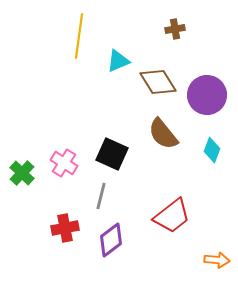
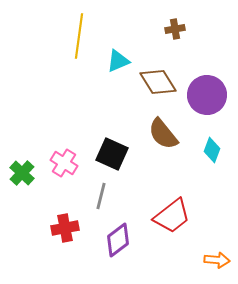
purple diamond: moved 7 px right
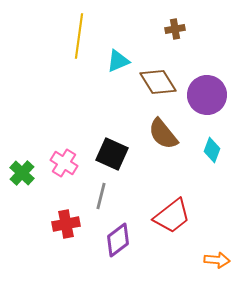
red cross: moved 1 px right, 4 px up
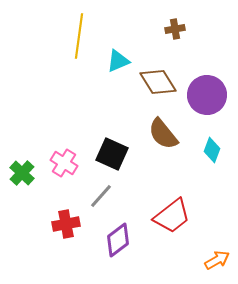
gray line: rotated 28 degrees clockwise
orange arrow: rotated 35 degrees counterclockwise
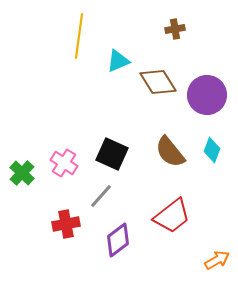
brown semicircle: moved 7 px right, 18 px down
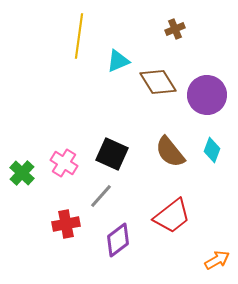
brown cross: rotated 12 degrees counterclockwise
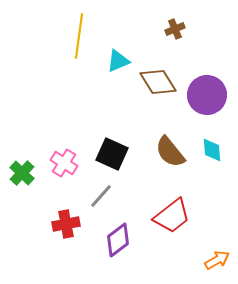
cyan diamond: rotated 25 degrees counterclockwise
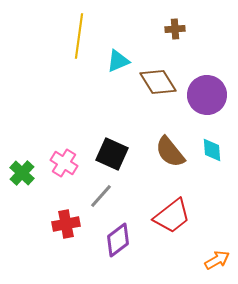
brown cross: rotated 18 degrees clockwise
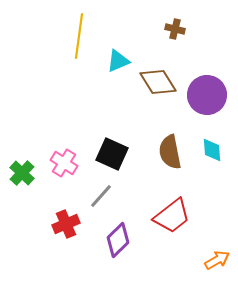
brown cross: rotated 18 degrees clockwise
brown semicircle: rotated 28 degrees clockwise
red cross: rotated 12 degrees counterclockwise
purple diamond: rotated 8 degrees counterclockwise
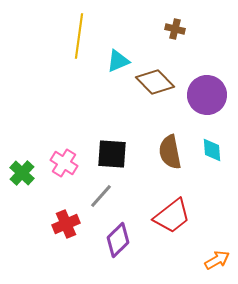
brown diamond: moved 3 px left; rotated 12 degrees counterclockwise
black square: rotated 20 degrees counterclockwise
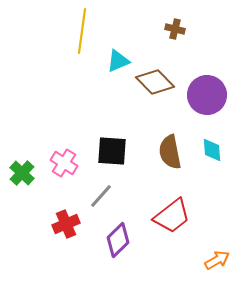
yellow line: moved 3 px right, 5 px up
black square: moved 3 px up
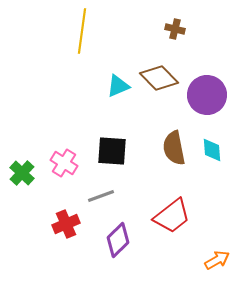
cyan triangle: moved 25 px down
brown diamond: moved 4 px right, 4 px up
brown semicircle: moved 4 px right, 4 px up
gray line: rotated 28 degrees clockwise
